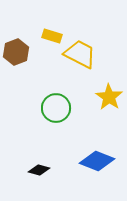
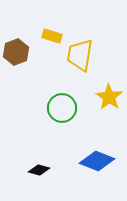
yellow trapezoid: moved 1 px down; rotated 108 degrees counterclockwise
green circle: moved 6 px right
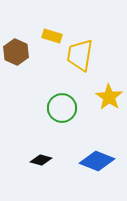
brown hexagon: rotated 15 degrees counterclockwise
black diamond: moved 2 px right, 10 px up
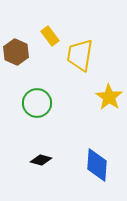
yellow rectangle: moved 2 px left; rotated 36 degrees clockwise
green circle: moved 25 px left, 5 px up
blue diamond: moved 4 px down; rotated 72 degrees clockwise
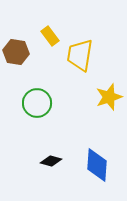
brown hexagon: rotated 15 degrees counterclockwise
yellow star: rotated 20 degrees clockwise
black diamond: moved 10 px right, 1 px down
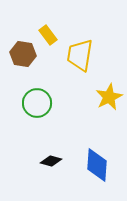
yellow rectangle: moved 2 px left, 1 px up
brown hexagon: moved 7 px right, 2 px down
yellow star: rotated 8 degrees counterclockwise
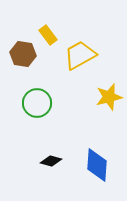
yellow trapezoid: rotated 52 degrees clockwise
yellow star: rotated 12 degrees clockwise
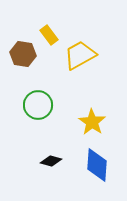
yellow rectangle: moved 1 px right
yellow star: moved 17 px left, 25 px down; rotated 24 degrees counterclockwise
green circle: moved 1 px right, 2 px down
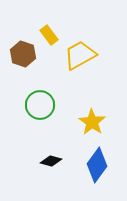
brown hexagon: rotated 10 degrees clockwise
green circle: moved 2 px right
blue diamond: rotated 32 degrees clockwise
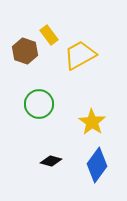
brown hexagon: moved 2 px right, 3 px up
green circle: moved 1 px left, 1 px up
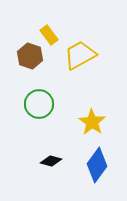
brown hexagon: moved 5 px right, 5 px down
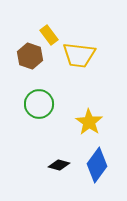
yellow trapezoid: moved 1 px left; rotated 144 degrees counterclockwise
yellow star: moved 3 px left
black diamond: moved 8 px right, 4 px down
